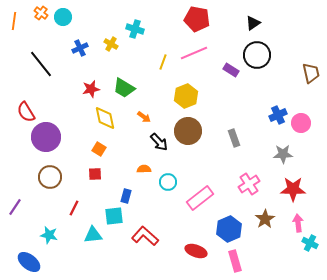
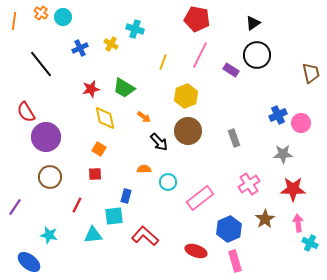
pink line at (194, 53): moved 6 px right, 2 px down; rotated 40 degrees counterclockwise
red line at (74, 208): moved 3 px right, 3 px up
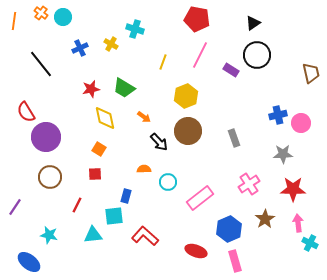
blue cross at (278, 115): rotated 12 degrees clockwise
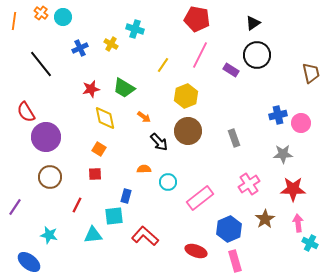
yellow line at (163, 62): moved 3 px down; rotated 14 degrees clockwise
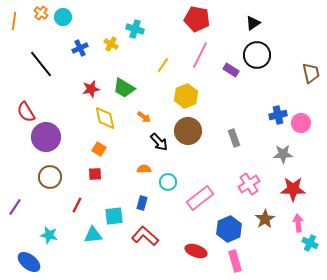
blue rectangle at (126, 196): moved 16 px right, 7 px down
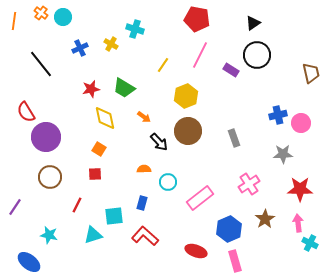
red star at (293, 189): moved 7 px right
cyan triangle at (93, 235): rotated 12 degrees counterclockwise
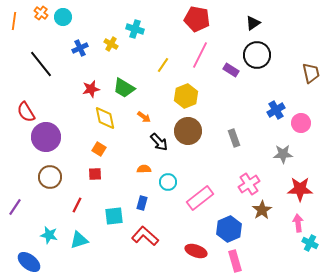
blue cross at (278, 115): moved 2 px left, 5 px up; rotated 18 degrees counterclockwise
brown star at (265, 219): moved 3 px left, 9 px up
cyan triangle at (93, 235): moved 14 px left, 5 px down
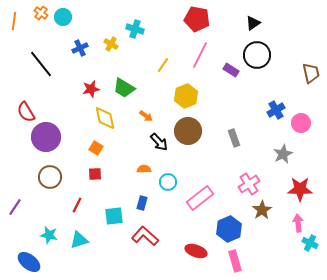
orange arrow at (144, 117): moved 2 px right, 1 px up
orange square at (99, 149): moved 3 px left, 1 px up
gray star at (283, 154): rotated 24 degrees counterclockwise
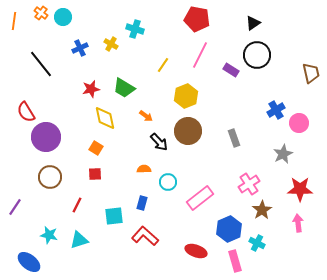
pink circle at (301, 123): moved 2 px left
cyan cross at (310, 243): moved 53 px left
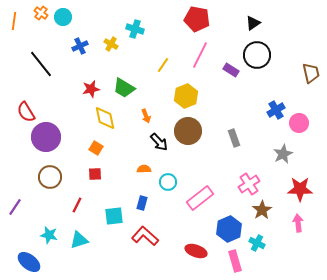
blue cross at (80, 48): moved 2 px up
orange arrow at (146, 116): rotated 32 degrees clockwise
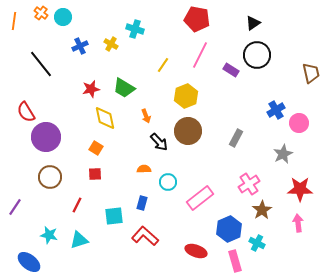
gray rectangle at (234, 138): moved 2 px right; rotated 48 degrees clockwise
